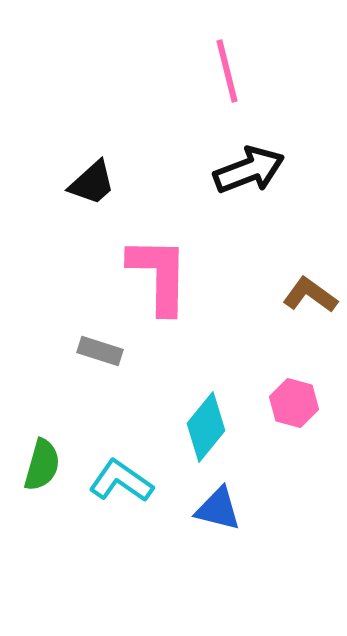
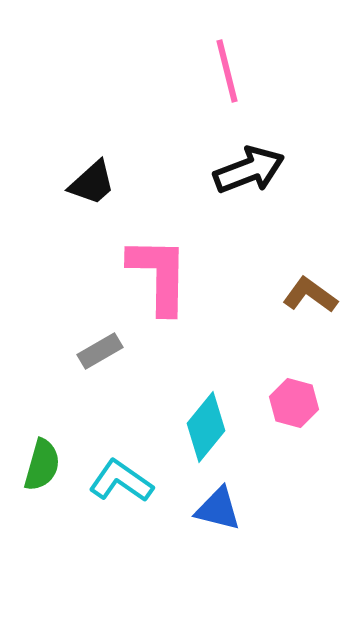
gray rectangle: rotated 48 degrees counterclockwise
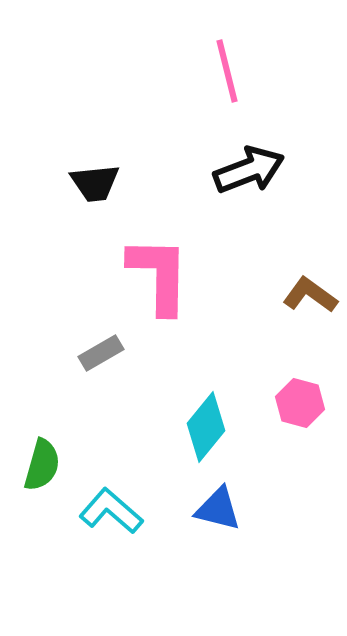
black trapezoid: moved 3 px right; rotated 36 degrees clockwise
gray rectangle: moved 1 px right, 2 px down
pink hexagon: moved 6 px right
cyan L-shape: moved 10 px left, 30 px down; rotated 6 degrees clockwise
